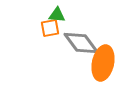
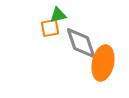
green triangle: moved 1 px right; rotated 18 degrees counterclockwise
gray diamond: rotated 18 degrees clockwise
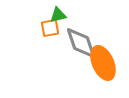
orange ellipse: rotated 36 degrees counterclockwise
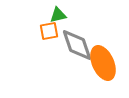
orange square: moved 1 px left, 3 px down
gray diamond: moved 4 px left, 2 px down
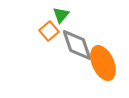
green triangle: moved 3 px right; rotated 36 degrees counterclockwise
orange square: rotated 30 degrees counterclockwise
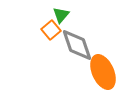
orange square: moved 2 px right, 1 px up
orange ellipse: moved 9 px down
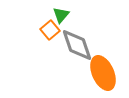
orange square: moved 1 px left
orange ellipse: moved 1 px down
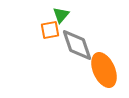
orange square: rotated 30 degrees clockwise
orange ellipse: moved 1 px right, 3 px up
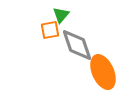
orange ellipse: moved 1 px left, 2 px down
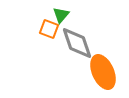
orange square: moved 1 px left, 1 px up; rotated 30 degrees clockwise
gray diamond: moved 2 px up
